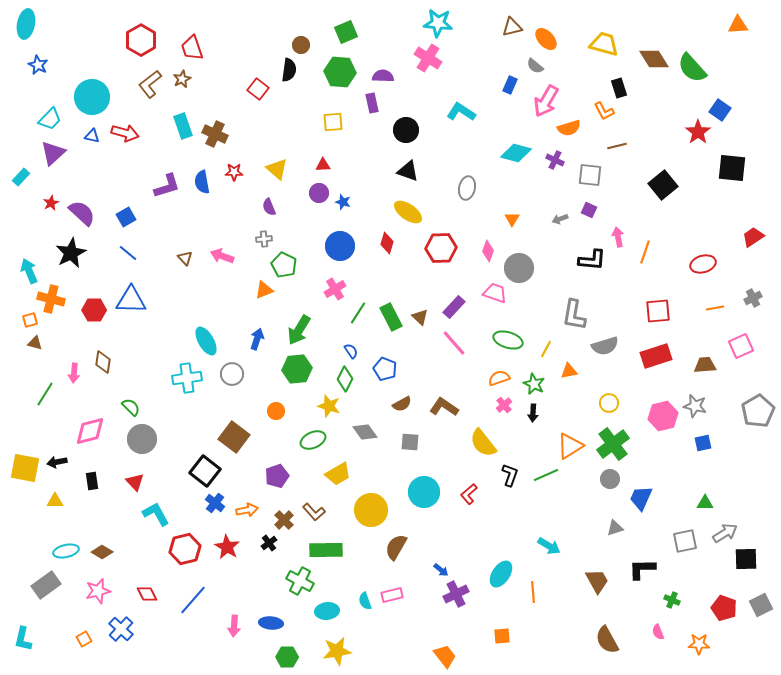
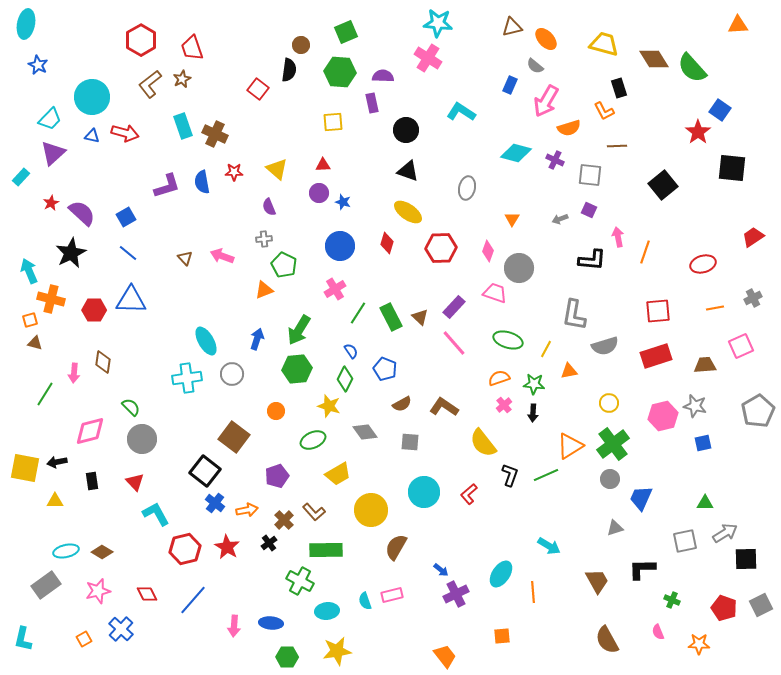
brown line at (617, 146): rotated 12 degrees clockwise
green star at (534, 384): rotated 20 degrees counterclockwise
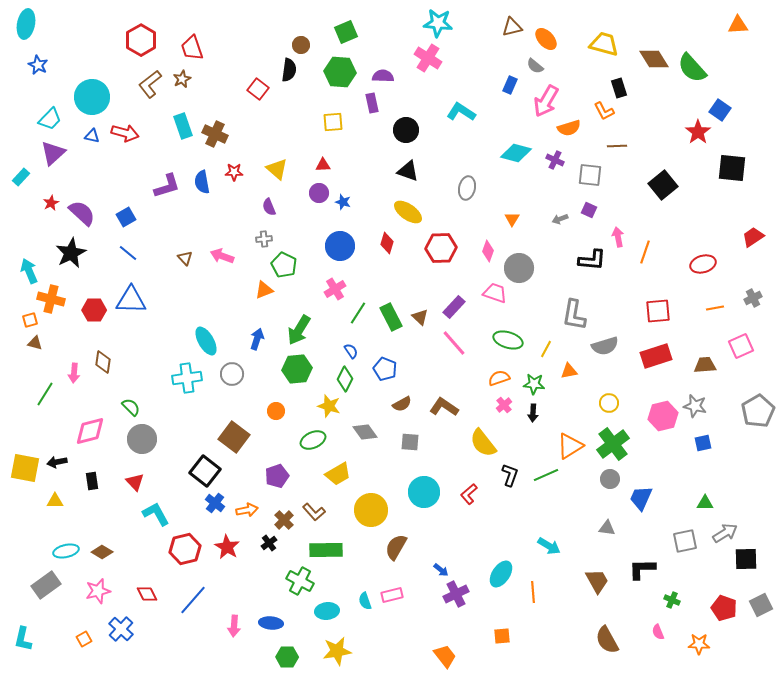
gray triangle at (615, 528): moved 8 px left; rotated 24 degrees clockwise
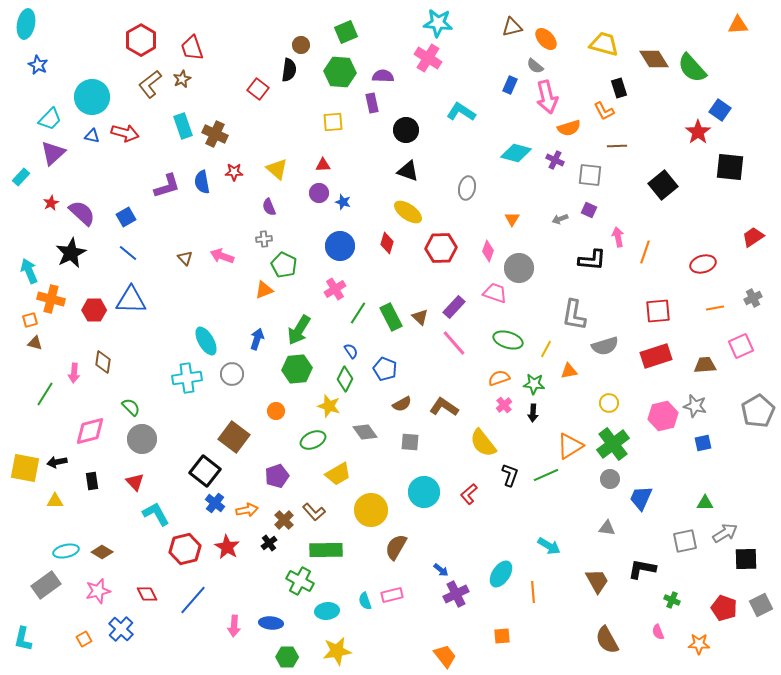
pink arrow at (546, 101): moved 1 px right, 4 px up; rotated 44 degrees counterclockwise
black square at (732, 168): moved 2 px left, 1 px up
black L-shape at (642, 569): rotated 12 degrees clockwise
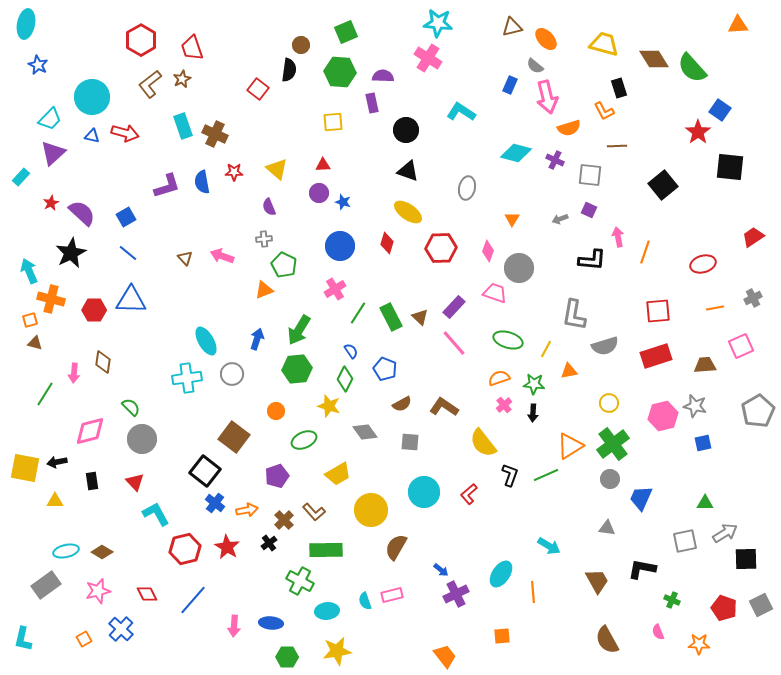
green ellipse at (313, 440): moved 9 px left
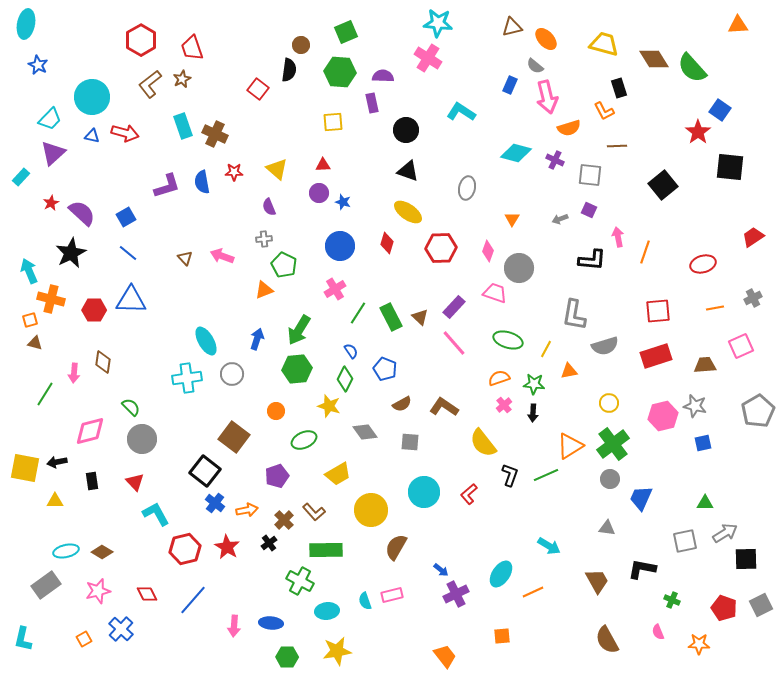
orange line at (533, 592): rotated 70 degrees clockwise
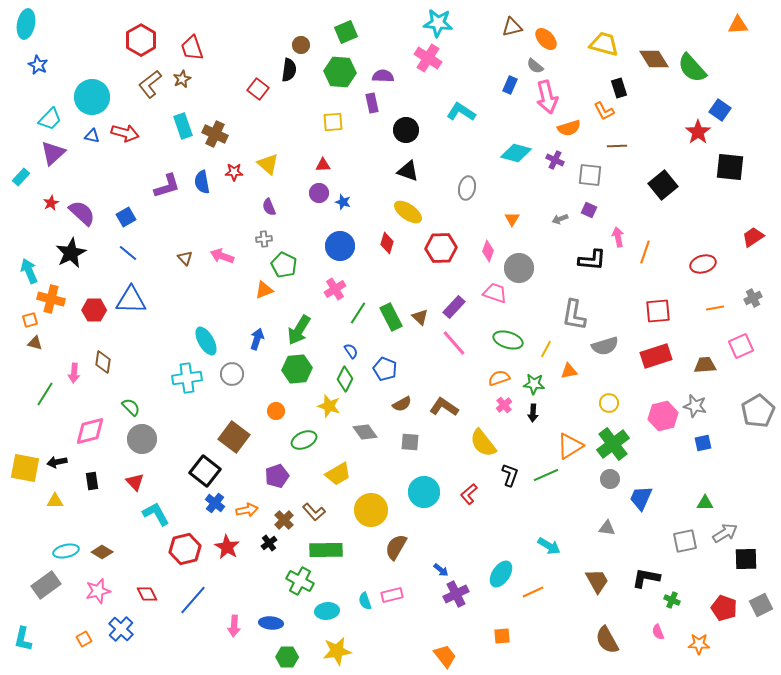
yellow triangle at (277, 169): moved 9 px left, 5 px up
black L-shape at (642, 569): moved 4 px right, 9 px down
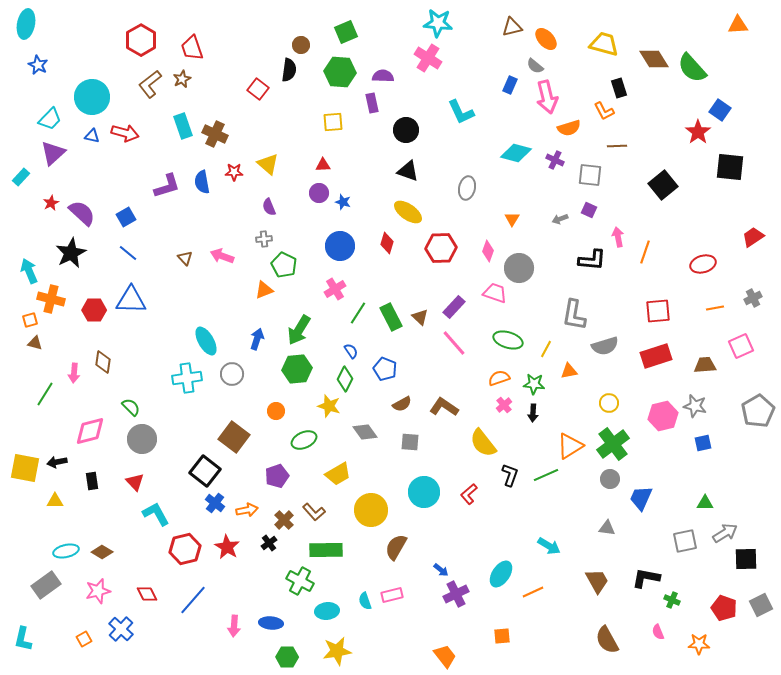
cyan L-shape at (461, 112): rotated 148 degrees counterclockwise
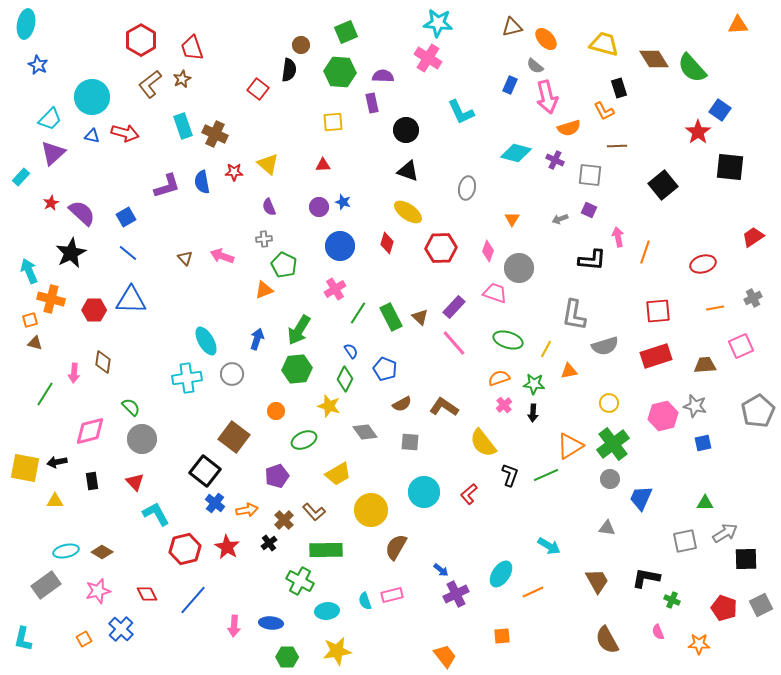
purple circle at (319, 193): moved 14 px down
